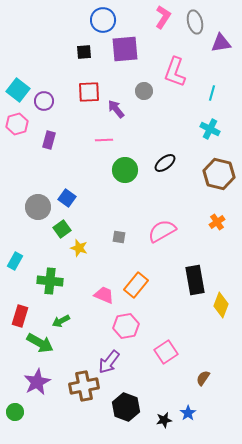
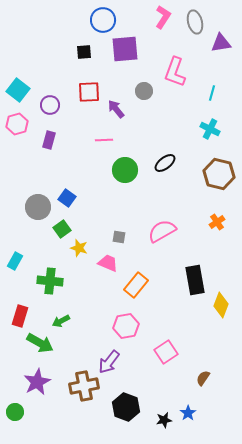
purple circle at (44, 101): moved 6 px right, 4 px down
pink trapezoid at (104, 295): moved 4 px right, 32 px up
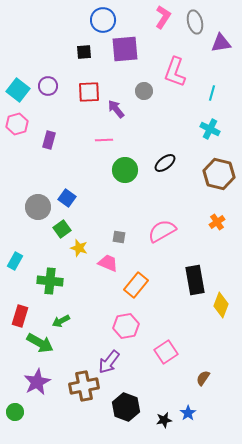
purple circle at (50, 105): moved 2 px left, 19 px up
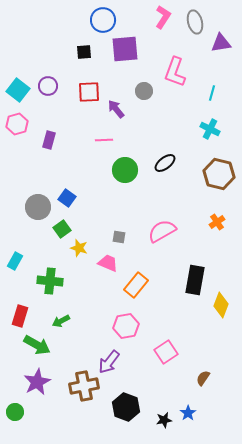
black rectangle at (195, 280): rotated 20 degrees clockwise
green arrow at (40, 343): moved 3 px left, 2 px down
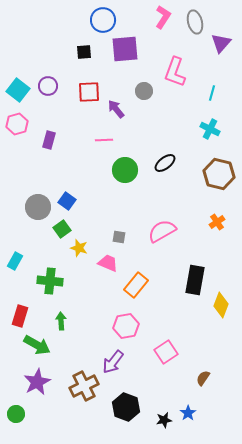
purple triangle at (221, 43): rotated 40 degrees counterclockwise
blue square at (67, 198): moved 3 px down
green arrow at (61, 321): rotated 114 degrees clockwise
purple arrow at (109, 362): moved 4 px right
brown cross at (84, 386): rotated 16 degrees counterclockwise
green circle at (15, 412): moved 1 px right, 2 px down
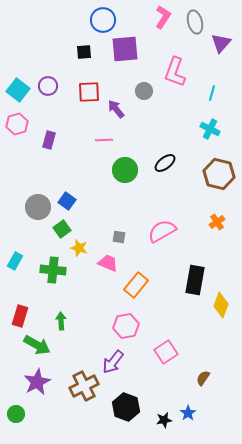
green cross at (50, 281): moved 3 px right, 11 px up
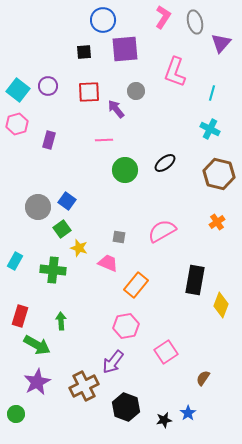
gray circle at (144, 91): moved 8 px left
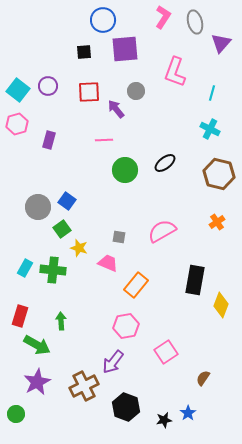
cyan rectangle at (15, 261): moved 10 px right, 7 px down
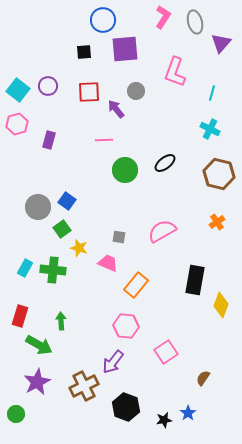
pink hexagon at (126, 326): rotated 15 degrees clockwise
green arrow at (37, 345): moved 2 px right
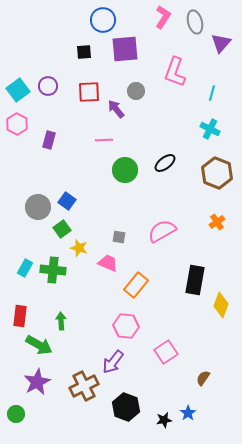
cyan square at (18, 90): rotated 15 degrees clockwise
pink hexagon at (17, 124): rotated 15 degrees counterclockwise
brown hexagon at (219, 174): moved 2 px left, 1 px up; rotated 8 degrees clockwise
red rectangle at (20, 316): rotated 10 degrees counterclockwise
